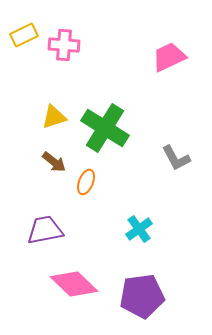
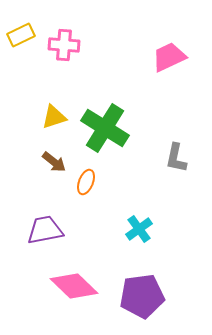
yellow rectangle: moved 3 px left
gray L-shape: rotated 40 degrees clockwise
pink diamond: moved 2 px down
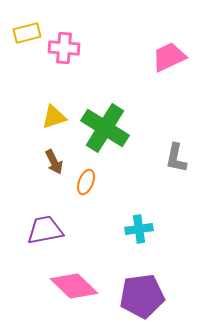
yellow rectangle: moved 6 px right, 2 px up; rotated 12 degrees clockwise
pink cross: moved 3 px down
brown arrow: rotated 25 degrees clockwise
cyan cross: rotated 28 degrees clockwise
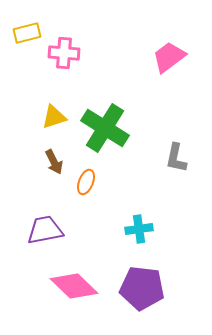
pink cross: moved 5 px down
pink trapezoid: rotated 12 degrees counterclockwise
purple pentagon: moved 8 px up; rotated 15 degrees clockwise
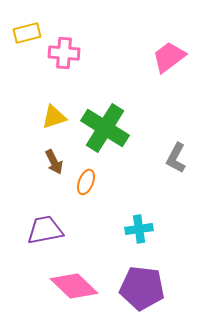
gray L-shape: rotated 16 degrees clockwise
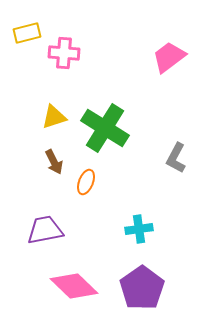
purple pentagon: rotated 30 degrees clockwise
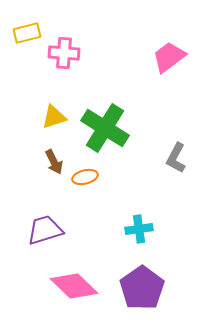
orange ellipse: moved 1 px left, 5 px up; rotated 55 degrees clockwise
purple trapezoid: rotated 6 degrees counterclockwise
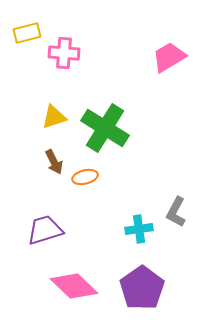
pink trapezoid: rotated 6 degrees clockwise
gray L-shape: moved 54 px down
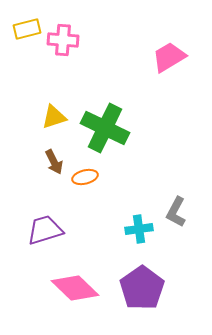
yellow rectangle: moved 4 px up
pink cross: moved 1 px left, 13 px up
green cross: rotated 6 degrees counterclockwise
pink diamond: moved 1 px right, 2 px down
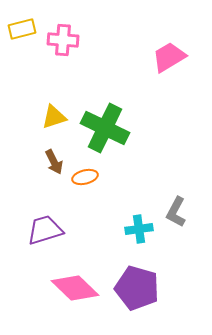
yellow rectangle: moved 5 px left
purple pentagon: moved 5 px left; rotated 21 degrees counterclockwise
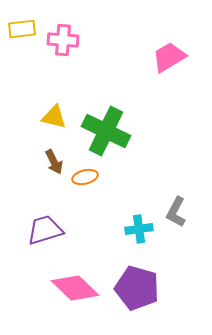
yellow rectangle: rotated 8 degrees clockwise
yellow triangle: rotated 32 degrees clockwise
green cross: moved 1 px right, 3 px down
